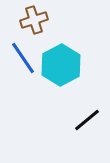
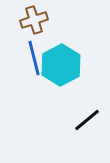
blue line: moved 11 px right; rotated 20 degrees clockwise
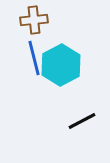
brown cross: rotated 12 degrees clockwise
black line: moved 5 px left, 1 px down; rotated 12 degrees clockwise
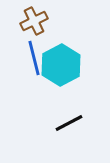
brown cross: moved 1 px down; rotated 20 degrees counterclockwise
black line: moved 13 px left, 2 px down
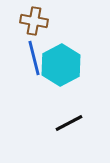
brown cross: rotated 36 degrees clockwise
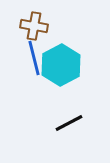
brown cross: moved 5 px down
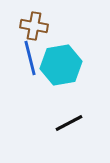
blue line: moved 4 px left
cyan hexagon: rotated 18 degrees clockwise
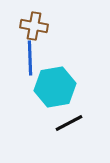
blue line: rotated 12 degrees clockwise
cyan hexagon: moved 6 px left, 22 px down
